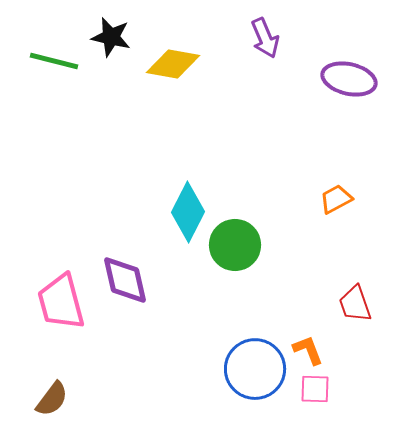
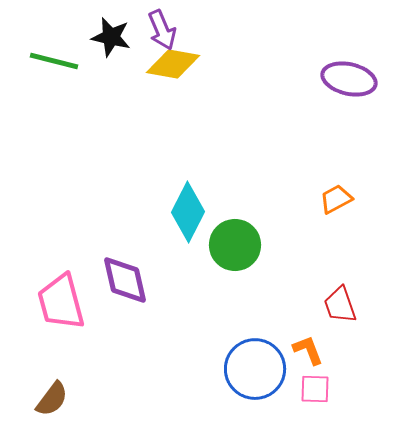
purple arrow: moved 103 px left, 8 px up
red trapezoid: moved 15 px left, 1 px down
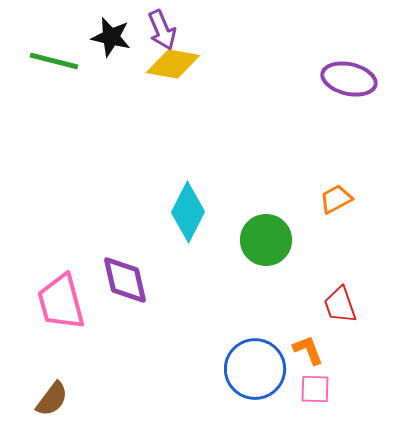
green circle: moved 31 px right, 5 px up
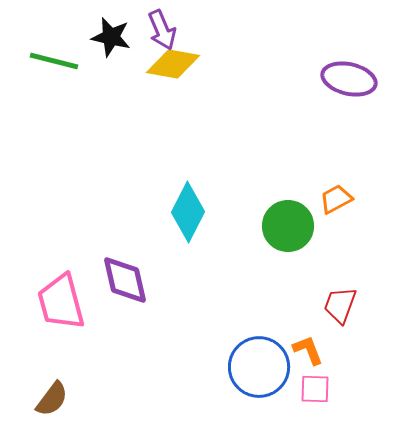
green circle: moved 22 px right, 14 px up
red trapezoid: rotated 39 degrees clockwise
blue circle: moved 4 px right, 2 px up
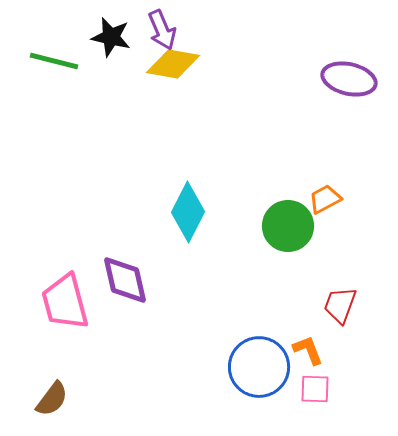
orange trapezoid: moved 11 px left
pink trapezoid: moved 4 px right
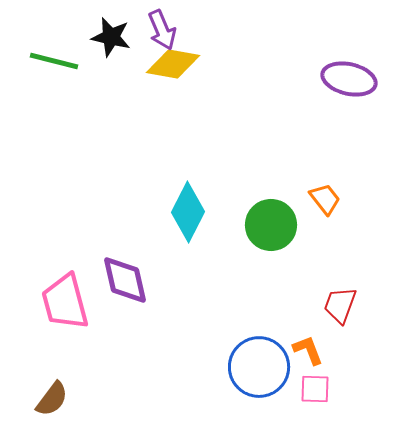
orange trapezoid: rotated 80 degrees clockwise
green circle: moved 17 px left, 1 px up
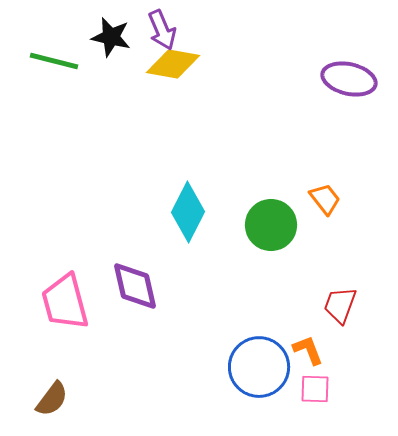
purple diamond: moved 10 px right, 6 px down
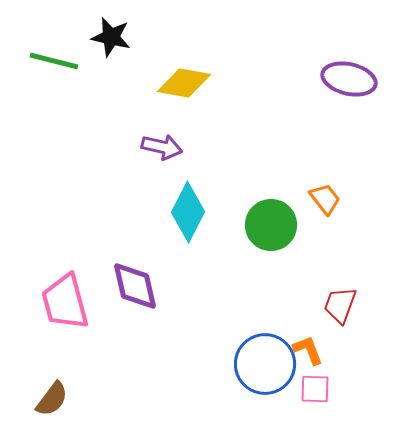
purple arrow: moved 117 px down; rotated 54 degrees counterclockwise
yellow diamond: moved 11 px right, 19 px down
blue circle: moved 6 px right, 3 px up
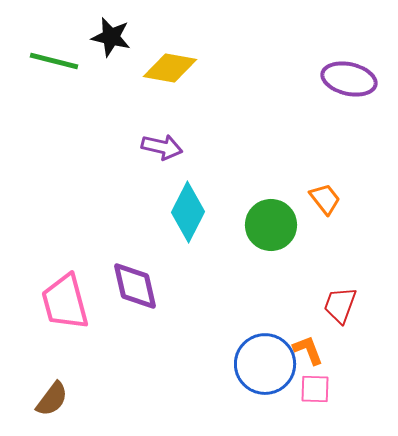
yellow diamond: moved 14 px left, 15 px up
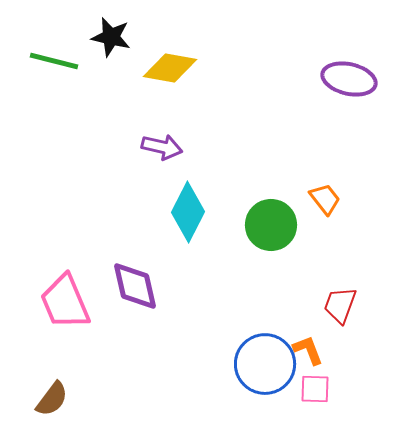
pink trapezoid: rotated 8 degrees counterclockwise
